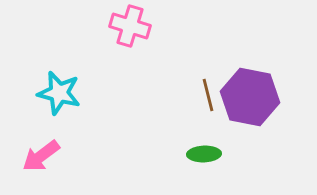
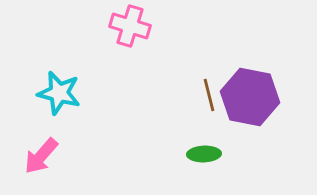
brown line: moved 1 px right
pink arrow: rotated 12 degrees counterclockwise
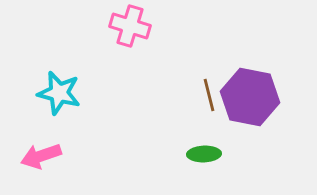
pink arrow: rotated 30 degrees clockwise
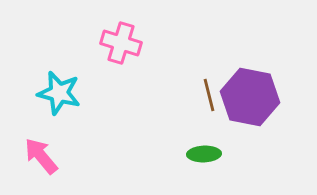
pink cross: moved 9 px left, 17 px down
pink arrow: rotated 69 degrees clockwise
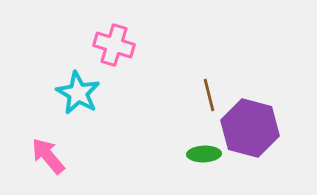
pink cross: moved 7 px left, 2 px down
cyan star: moved 19 px right; rotated 15 degrees clockwise
purple hexagon: moved 31 px down; rotated 4 degrees clockwise
pink arrow: moved 7 px right
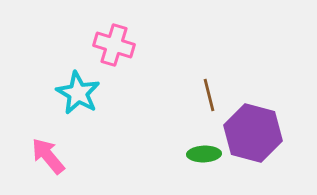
purple hexagon: moved 3 px right, 5 px down
